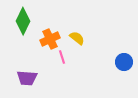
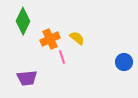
purple trapezoid: rotated 10 degrees counterclockwise
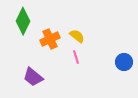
yellow semicircle: moved 2 px up
pink line: moved 14 px right
purple trapezoid: moved 6 px right, 1 px up; rotated 45 degrees clockwise
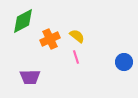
green diamond: rotated 36 degrees clockwise
purple trapezoid: moved 3 px left; rotated 40 degrees counterclockwise
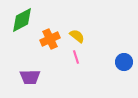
green diamond: moved 1 px left, 1 px up
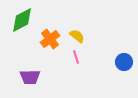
orange cross: rotated 12 degrees counterclockwise
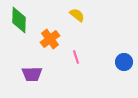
green diamond: moved 3 px left; rotated 60 degrees counterclockwise
yellow semicircle: moved 21 px up
purple trapezoid: moved 2 px right, 3 px up
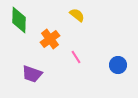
pink line: rotated 16 degrees counterclockwise
blue circle: moved 6 px left, 3 px down
purple trapezoid: rotated 20 degrees clockwise
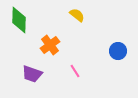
orange cross: moved 6 px down
pink line: moved 1 px left, 14 px down
blue circle: moved 14 px up
